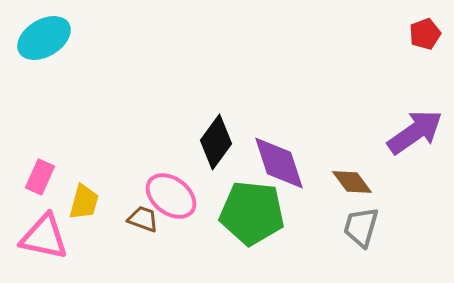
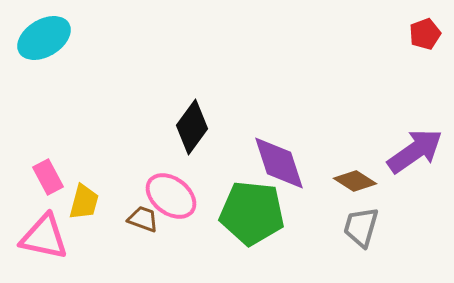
purple arrow: moved 19 px down
black diamond: moved 24 px left, 15 px up
pink rectangle: moved 8 px right; rotated 52 degrees counterclockwise
brown diamond: moved 3 px right, 1 px up; rotated 21 degrees counterclockwise
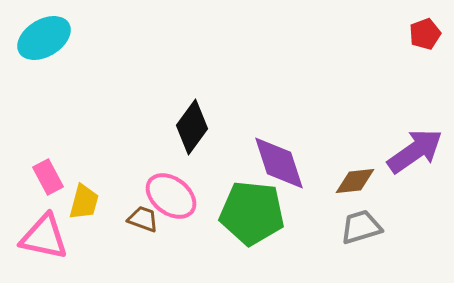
brown diamond: rotated 39 degrees counterclockwise
gray trapezoid: rotated 57 degrees clockwise
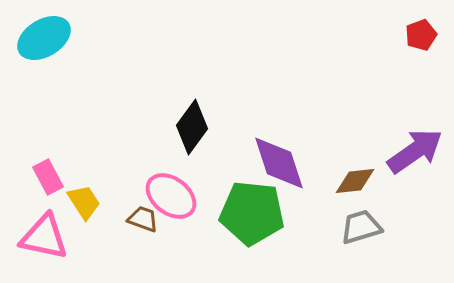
red pentagon: moved 4 px left, 1 px down
yellow trapezoid: rotated 48 degrees counterclockwise
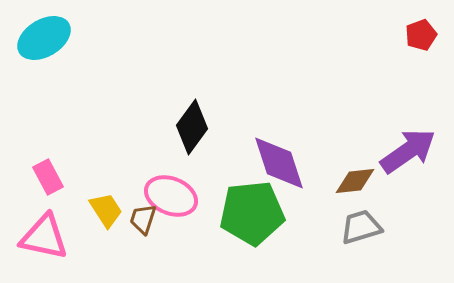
purple arrow: moved 7 px left
pink ellipse: rotated 15 degrees counterclockwise
yellow trapezoid: moved 22 px right, 8 px down
green pentagon: rotated 12 degrees counterclockwise
brown trapezoid: rotated 92 degrees counterclockwise
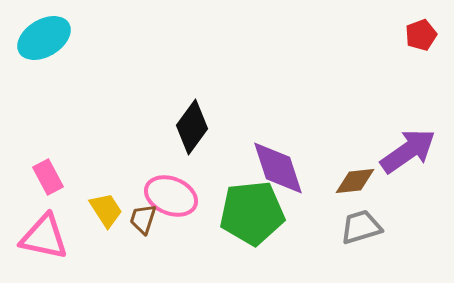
purple diamond: moved 1 px left, 5 px down
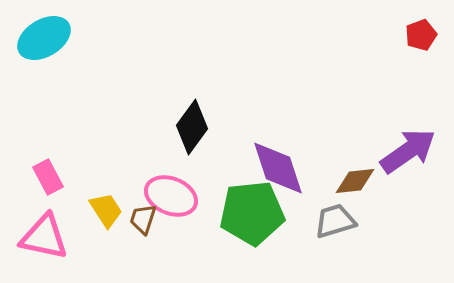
gray trapezoid: moved 26 px left, 6 px up
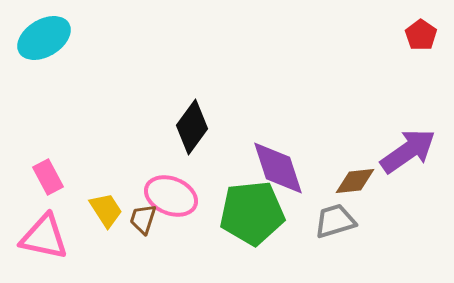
red pentagon: rotated 16 degrees counterclockwise
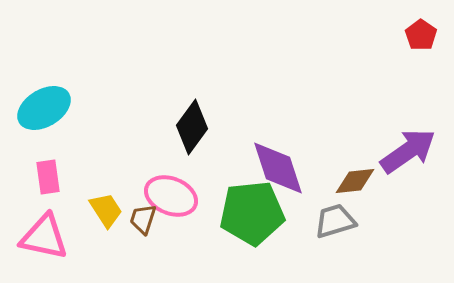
cyan ellipse: moved 70 px down
pink rectangle: rotated 20 degrees clockwise
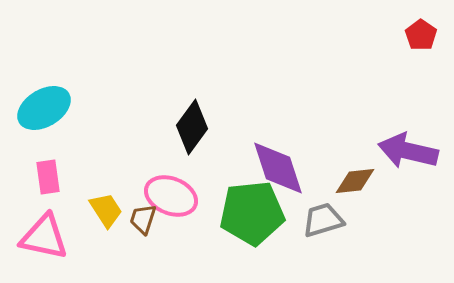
purple arrow: rotated 132 degrees counterclockwise
gray trapezoid: moved 12 px left, 1 px up
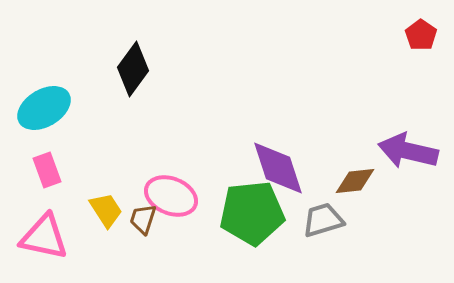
black diamond: moved 59 px left, 58 px up
pink rectangle: moved 1 px left, 7 px up; rotated 12 degrees counterclockwise
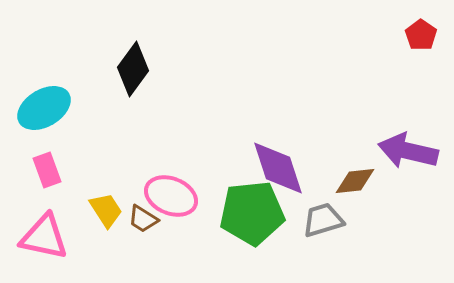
brown trapezoid: rotated 76 degrees counterclockwise
